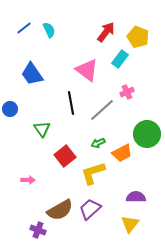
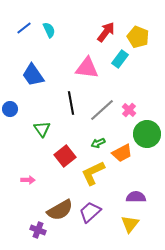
pink triangle: moved 2 px up; rotated 30 degrees counterclockwise
blue trapezoid: moved 1 px right, 1 px down
pink cross: moved 2 px right, 18 px down; rotated 24 degrees counterclockwise
yellow L-shape: rotated 8 degrees counterclockwise
purple trapezoid: moved 3 px down
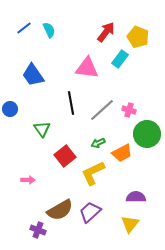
pink cross: rotated 24 degrees counterclockwise
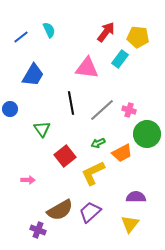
blue line: moved 3 px left, 9 px down
yellow pentagon: rotated 15 degrees counterclockwise
blue trapezoid: rotated 115 degrees counterclockwise
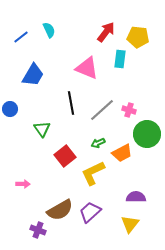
cyan rectangle: rotated 30 degrees counterclockwise
pink triangle: rotated 15 degrees clockwise
pink arrow: moved 5 px left, 4 px down
